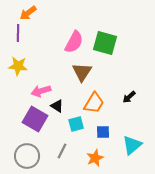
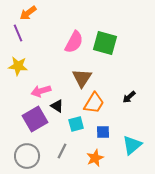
purple line: rotated 24 degrees counterclockwise
brown triangle: moved 6 px down
purple square: rotated 30 degrees clockwise
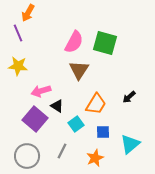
orange arrow: rotated 24 degrees counterclockwise
brown triangle: moved 3 px left, 8 px up
orange trapezoid: moved 2 px right, 1 px down
purple square: rotated 20 degrees counterclockwise
cyan square: rotated 21 degrees counterclockwise
cyan triangle: moved 2 px left, 1 px up
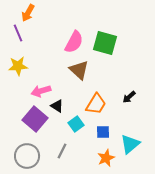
yellow star: rotated 12 degrees counterclockwise
brown triangle: rotated 20 degrees counterclockwise
orange star: moved 11 px right
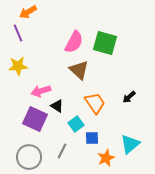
orange arrow: moved 1 px up; rotated 30 degrees clockwise
orange trapezoid: moved 1 px left, 1 px up; rotated 65 degrees counterclockwise
purple square: rotated 15 degrees counterclockwise
blue square: moved 11 px left, 6 px down
gray circle: moved 2 px right, 1 px down
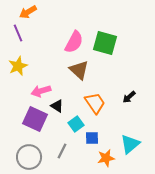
yellow star: rotated 18 degrees counterclockwise
orange star: rotated 12 degrees clockwise
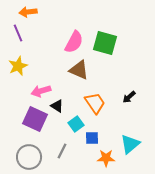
orange arrow: rotated 24 degrees clockwise
brown triangle: rotated 20 degrees counterclockwise
orange star: rotated 12 degrees clockwise
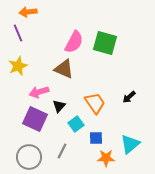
brown triangle: moved 15 px left, 1 px up
pink arrow: moved 2 px left, 1 px down
black triangle: moved 2 px right; rotated 40 degrees clockwise
blue square: moved 4 px right
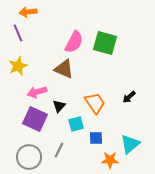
pink arrow: moved 2 px left
cyan square: rotated 21 degrees clockwise
gray line: moved 3 px left, 1 px up
orange star: moved 4 px right, 2 px down
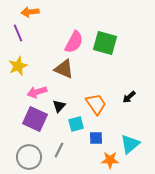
orange arrow: moved 2 px right
orange trapezoid: moved 1 px right, 1 px down
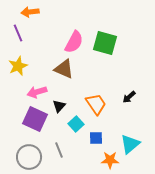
cyan square: rotated 28 degrees counterclockwise
gray line: rotated 49 degrees counterclockwise
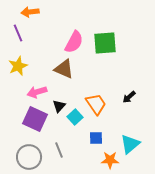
green square: rotated 20 degrees counterclockwise
cyan square: moved 1 px left, 7 px up
